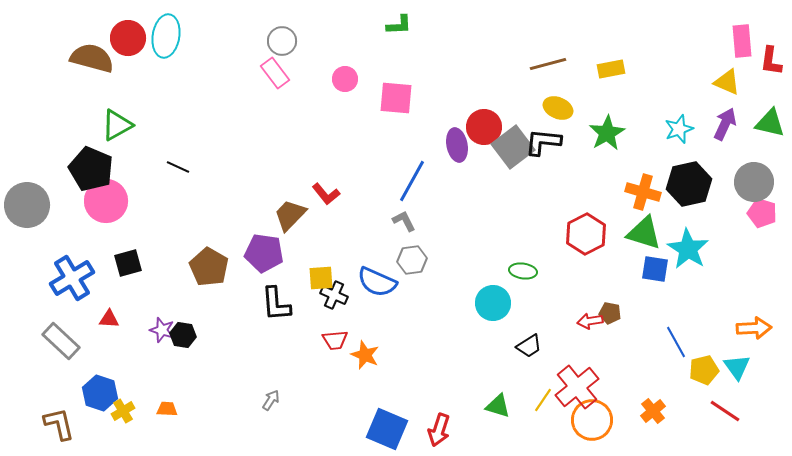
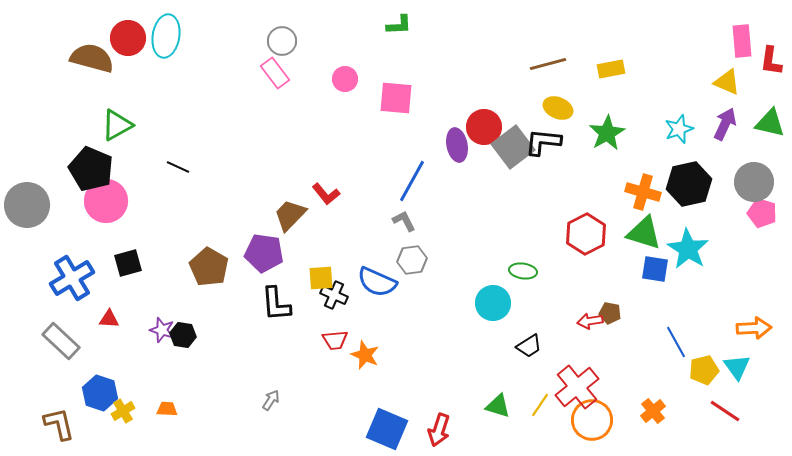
yellow line at (543, 400): moved 3 px left, 5 px down
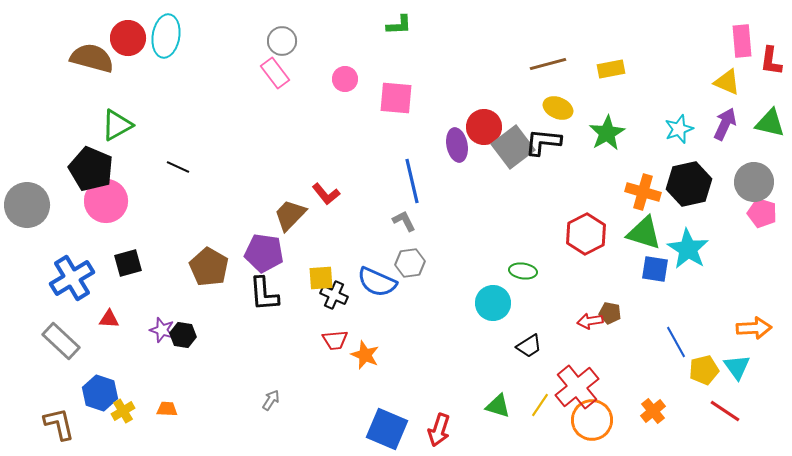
blue line at (412, 181): rotated 42 degrees counterclockwise
gray hexagon at (412, 260): moved 2 px left, 3 px down
black L-shape at (276, 304): moved 12 px left, 10 px up
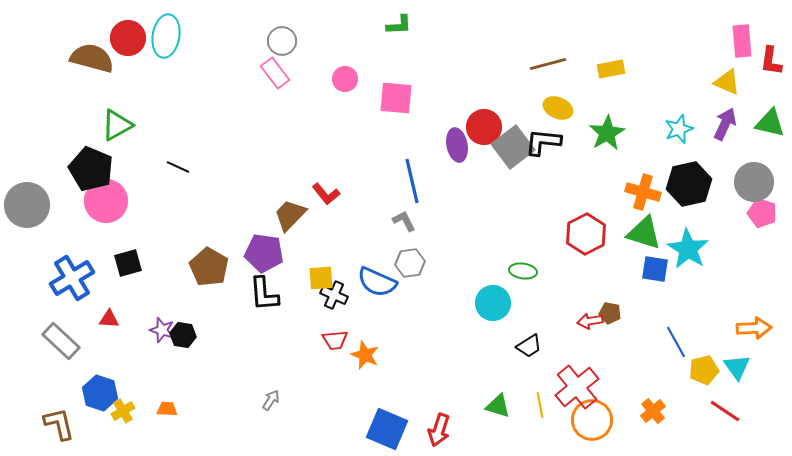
yellow line at (540, 405): rotated 45 degrees counterclockwise
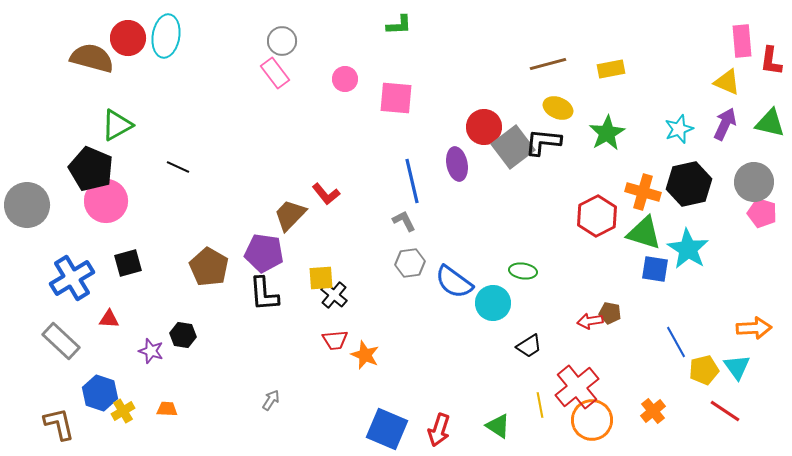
purple ellipse at (457, 145): moved 19 px down
red hexagon at (586, 234): moved 11 px right, 18 px up
blue semicircle at (377, 282): moved 77 px right; rotated 12 degrees clockwise
black cross at (334, 295): rotated 16 degrees clockwise
purple star at (162, 330): moved 11 px left, 21 px down
green triangle at (498, 406): moved 20 px down; rotated 16 degrees clockwise
